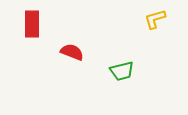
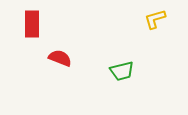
red semicircle: moved 12 px left, 6 px down
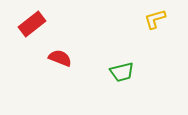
red rectangle: rotated 52 degrees clockwise
green trapezoid: moved 1 px down
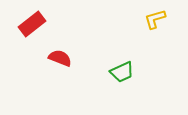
green trapezoid: rotated 10 degrees counterclockwise
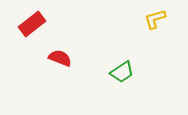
green trapezoid: rotated 10 degrees counterclockwise
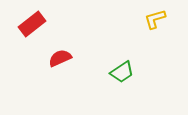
red semicircle: rotated 45 degrees counterclockwise
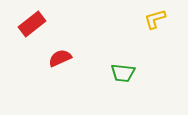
green trapezoid: moved 1 px right, 1 px down; rotated 40 degrees clockwise
